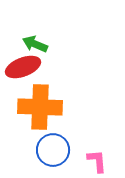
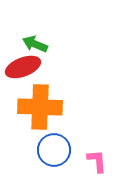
blue circle: moved 1 px right
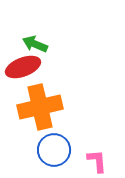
orange cross: rotated 15 degrees counterclockwise
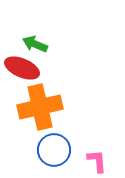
red ellipse: moved 1 px left, 1 px down; rotated 44 degrees clockwise
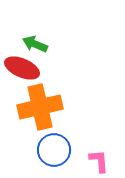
pink L-shape: moved 2 px right
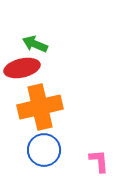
red ellipse: rotated 36 degrees counterclockwise
blue circle: moved 10 px left
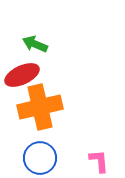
red ellipse: moved 7 px down; rotated 12 degrees counterclockwise
blue circle: moved 4 px left, 8 px down
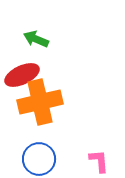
green arrow: moved 1 px right, 5 px up
orange cross: moved 5 px up
blue circle: moved 1 px left, 1 px down
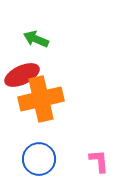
orange cross: moved 1 px right, 3 px up
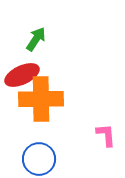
green arrow: rotated 100 degrees clockwise
orange cross: rotated 12 degrees clockwise
pink L-shape: moved 7 px right, 26 px up
